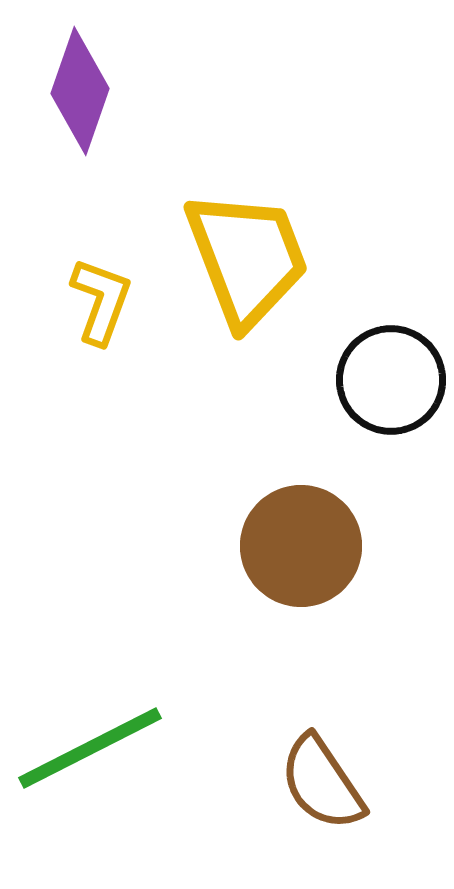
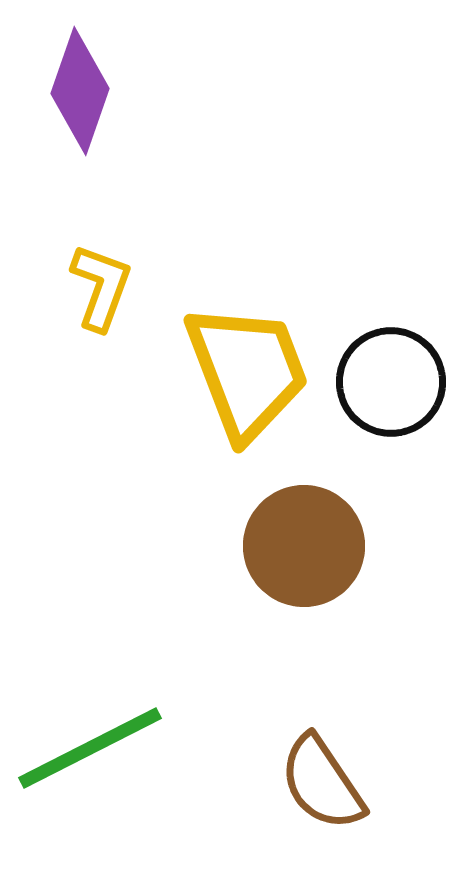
yellow trapezoid: moved 113 px down
yellow L-shape: moved 14 px up
black circle: moved 2 px down
brown circle: moved 3 px right
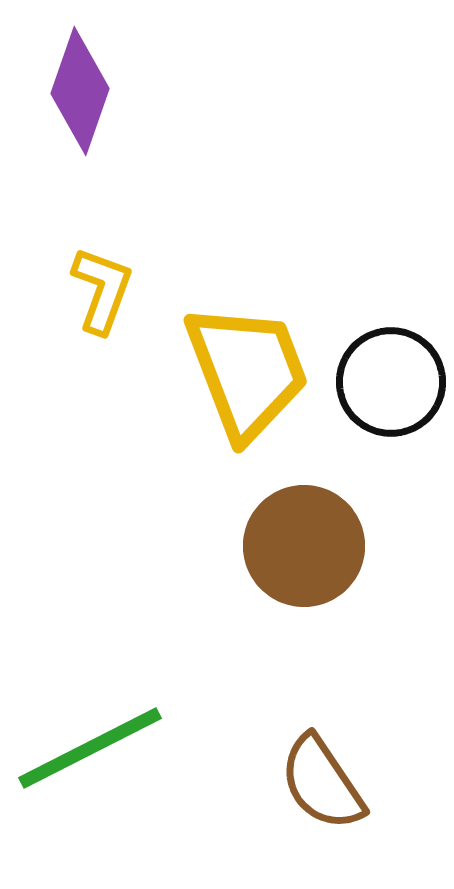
yellow L-shape: moved 1 px right, 3 px down
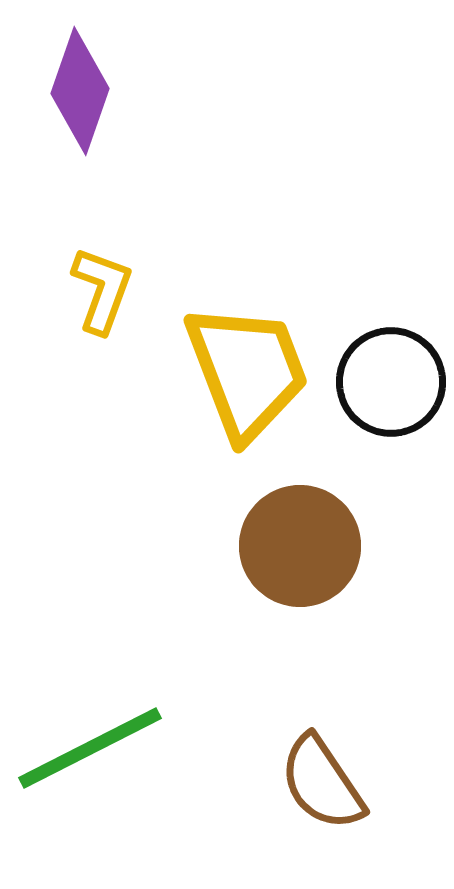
brown circle: moved 4 px left
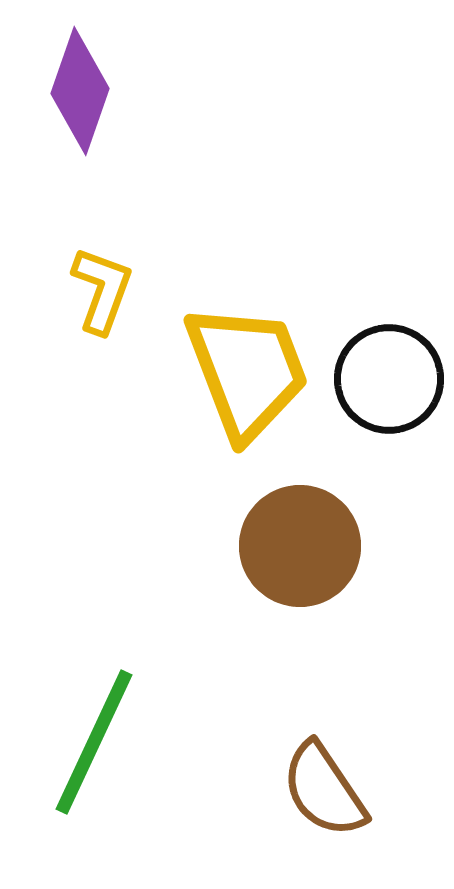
black circle: moved 2 px left, 3 px up
green line: moved 4 px right, 6 px up; rotated 38 degrees counterclockwise
brown semicircle: moved 2 px right, 7 px down
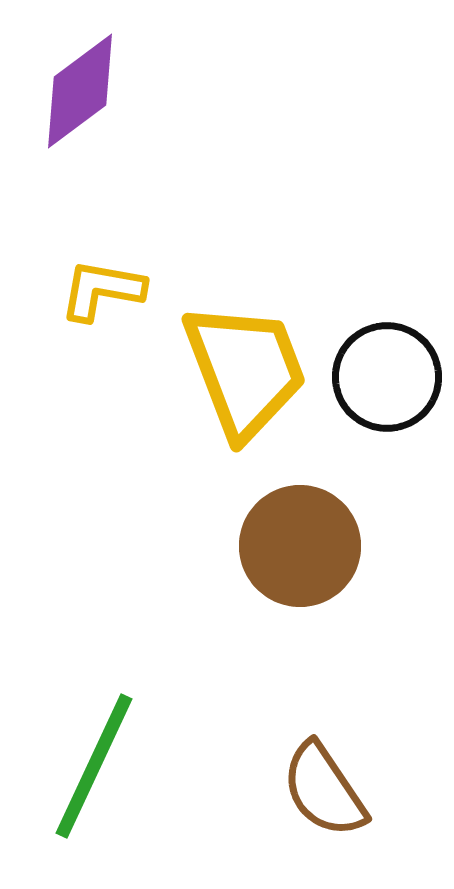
purple diamond: rotated 34 degrees clockwise
yellow L-shape: rotated 100 degrees counterclockwise
yellow trapezoid: moved 2 px left, 1 px up
black circle: moved 2 px left, 2 px up
green line: moved 24 px down
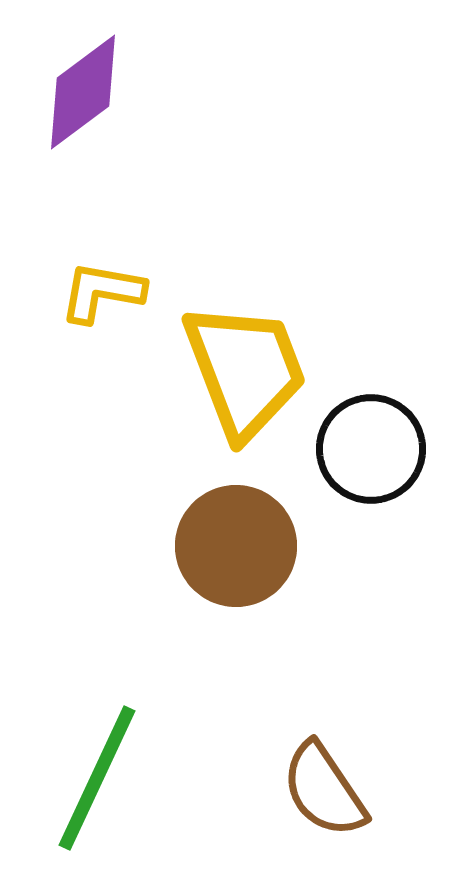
purple diamond: moved 3 px right, 1 px down
yellow L-shape: moved 2 px down
black circle: moved 16 px left, 72 px down
brown circle: moved 64 px left
green line: moved 3 px right, 12 px down
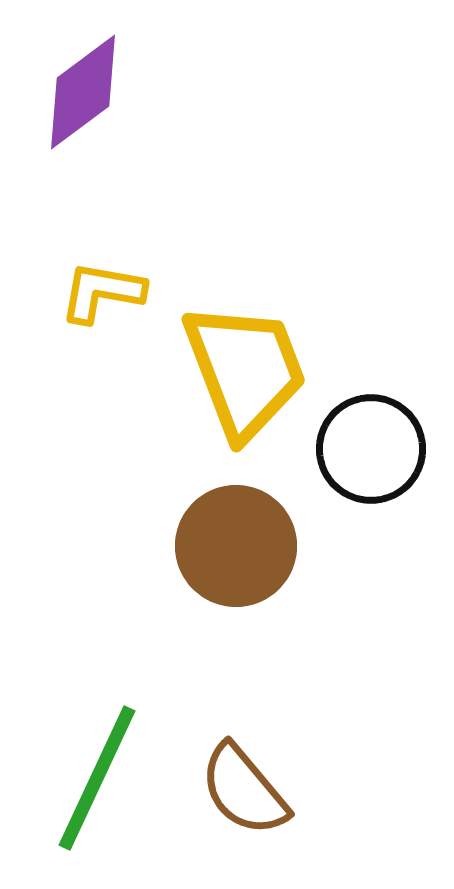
brown semicircle: moved 80 px left; rotated 6 degrees counterclockwise
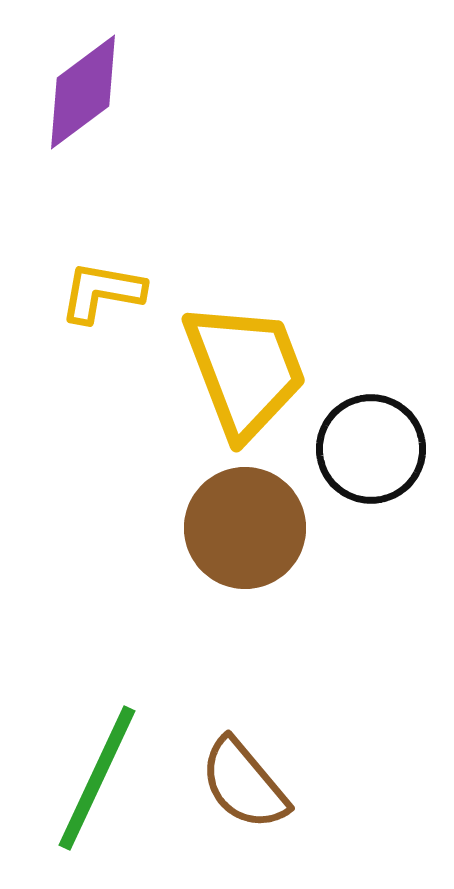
brown circle: moved 9 px right, 18 px up
brown semicircle: moved 6 px up
